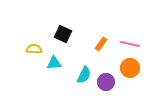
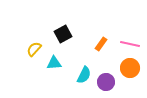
black square: rotated 36 degrees clockwise
yellow semicircle: rotated 49 degrees counterclockwise
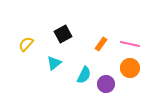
yellow semicircle: moved 8 px left, 5 px up
cyan triangle: rotated 35 degrees counterclockwise
purple circle: moved 2 px down
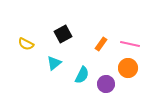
yellow semicircle: rotated 105 degrees counterclockwise
orange circle: moved 2 px left
cyan semicircle: moved 2 px left
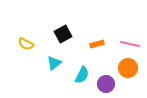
orange rectangle: moved 4 px left; rotated 40 degrees clockwise
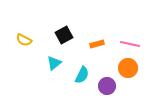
black square: moved 1 px right, 1 px down
yellow semicircle: moved 2 px left, 4 px up
purple circle: moved 1 px right, 2 px down
